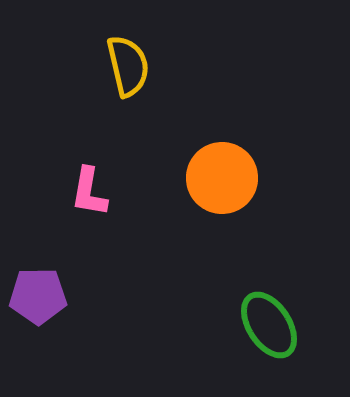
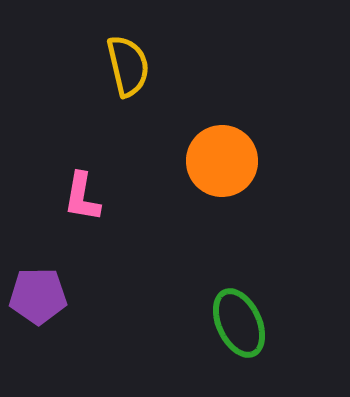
orange circle: moved 17 px up
pink L-shape: moved 7 px left, 5 px down
green ellipse: moved 30 px left, 2 px up; rotated 8 degrees clockwise
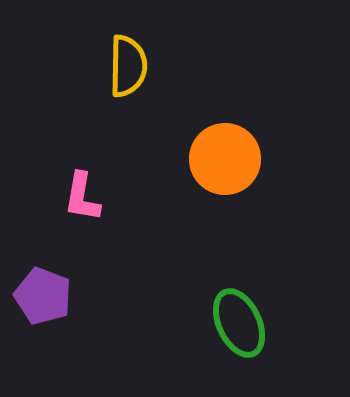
yellow semicircle: rotated 14 degrees clockwise
orange circle: moved 3 px right, 2 px up
purple pentagon: moved 5 px right; rotated 22 degrees clockwise
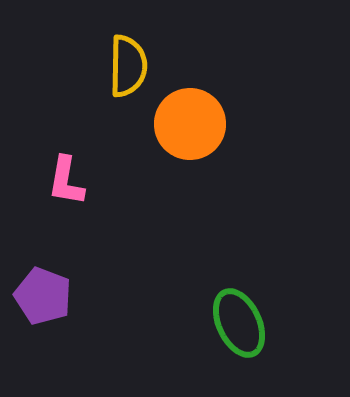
orange circle: moved 35 px left, 35 px up
pink L-shape: moved 16 px left, 16 px up
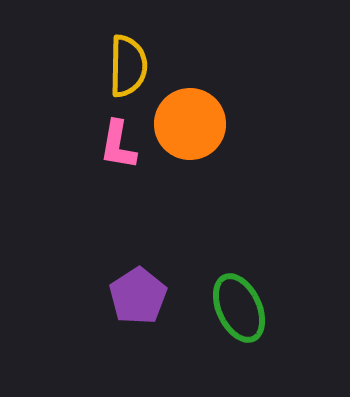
pink L-shape: moved 52 px right, 36 px up
purple pentagon: moved 95 px right; rotated 18 degrees clockwise
green ellipse: moved 15 px up
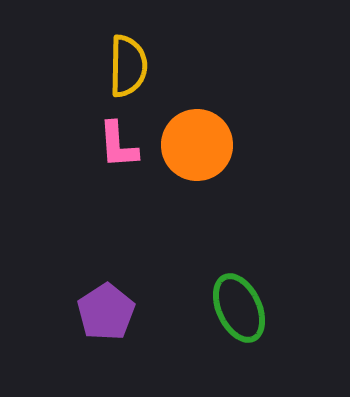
orange circle: moved 7 px right, 21 px down
pink L-shape: rotated 14 degrees counterclockwise
purple pentagon: moved 32 px left, 16 px down
